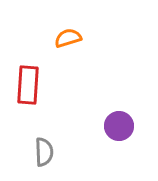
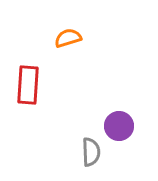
gray semicircle: moved 47 px right
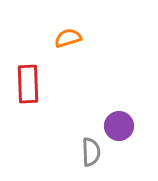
red rectangle: moved 1 px up; rotated 6 degrees counterclockwise
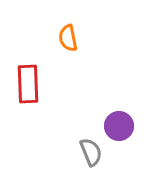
orange semicircle: rotated 84 degrees counterclockwise
gray semicircle: rotated 20 degrees counterclockwise
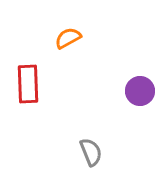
orange semicircle: rotated 72 degrees clockwise
purple circle: moved 21 px right, 35 px up
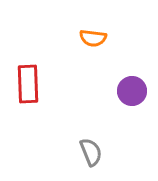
orange semicircle: moved 25 px right; rotated 144 degrees counterclockwise
purple circle: moved 8 px left
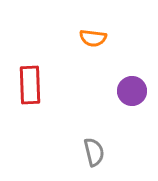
red rectangle: moved 2 px right, 1 px down
gray semicircle: moved 3 px right; rotated 8 degrees clockwise
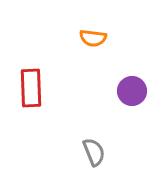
red rectangle: moved 1 px right, 3 px down
gray semicircle: rotated 8 degrees counterclockwise
